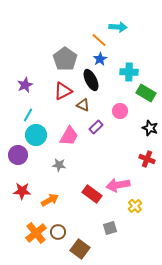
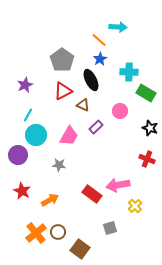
gray pentagon: moved 3 px left, 1 px down
red star: rotated 24 degrees clockwise
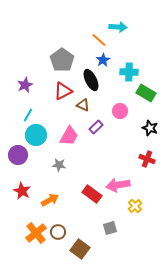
blue star: moved 3 px right, 1 px down
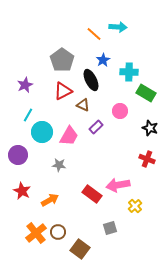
orange line: moved 5 px left, 6 px up
cyan circle: moved 6 px right, 3 px up
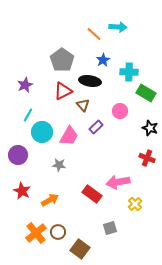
black ellipse: moved 1 px left, 1 px down; rotated 55 degrees counterclockwise
brown triangle: rotated 24 degrees clockwise
red cross: moved 1 px up
pink arrow: moved 3 px up
yellow cross: moved 2 px up
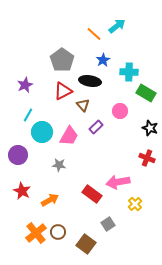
cyan arrow: moved 1 px left, 1 px up; rotated 42 degrees counterclockwise
gray square: moved 2 px left, 4 px up; rotated 16 degrees counterclockwise
brown square: moved 6 px right, 5 px up
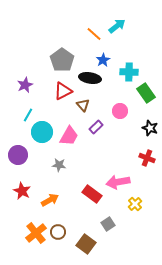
black ellipse: moved 3 px up
green rectangle: rotated 24 degrees clockwise
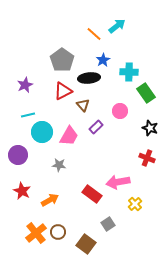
black ellipse: moved 1 px left; rotated 15 degrees counterclockwise
cyan line: rotated 48 degrees clockwise
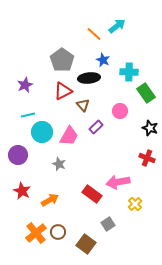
blue star: rotated 16 degrees counterclockwise
gray star: moved 1 px up; rotated 16 degrees clockwise
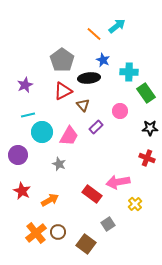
black star: rotated 21 degrees counterclockwise
